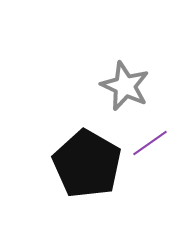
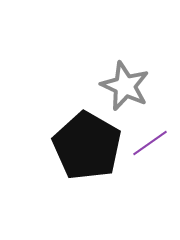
black pentagon: moved 18 px up
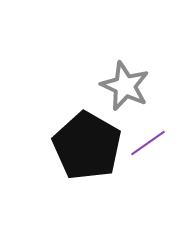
purple line: moved 2 px left
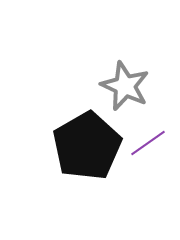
black pentagon: rotated 12 degrees clockwise
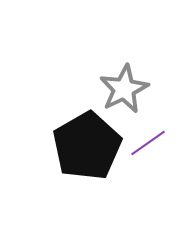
gray star: moved 1 px left, 3 px down; rotated 21 degrees clockwise
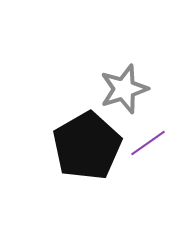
gray star: rotated 9 degrees clockwise
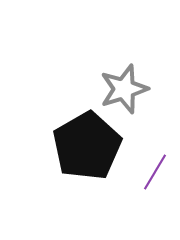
purple line: moved 7 px right, 29 px down; rotated 24 degrees counterclockwise
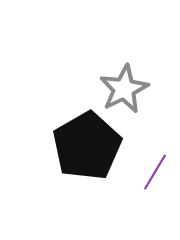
gray star: rotated 9 degrees counterclockwise
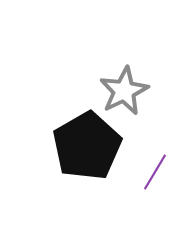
gray star: moved 2 px down
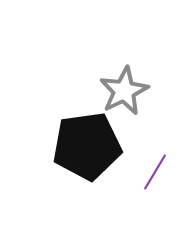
black pentagon: rotated 22 degrees clockwise
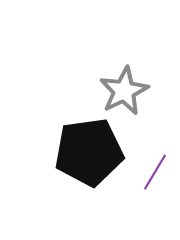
black pentagon: moved 2 px right, 6 px down
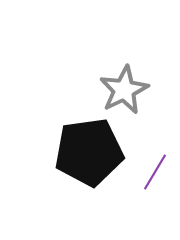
gray star: moved 1 px up
